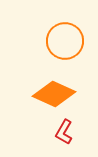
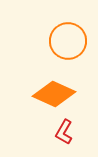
orange circle: moved 3 px right
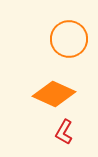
orange circle: moved 1 px right, 2 px up
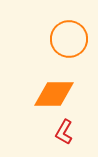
orange diamond: rotated 24 degrees counterclockwise
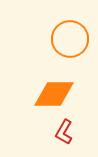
orange circle: moved 1 px right
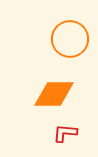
red L-shape: moved 1 px right, 1 px down; rotated 65 degrees clockwise
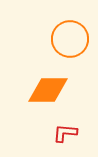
orange diamond: moved 6 px left, 4 px up
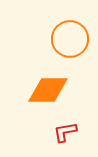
red L-shape: moved 1 px up; rotated 15 degrees counterclockwise
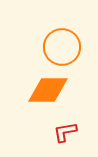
orange circle: moved 8 px left, 8 px down
